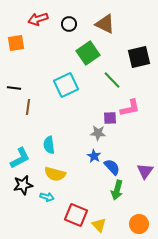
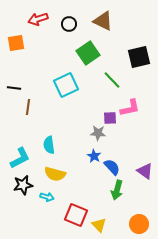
brown triangle: moved 2 px left, 3 px up
purple triangle: rotated 30 degrees counterclockwise
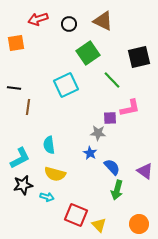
blue star: moved 4 px left, 3 px up
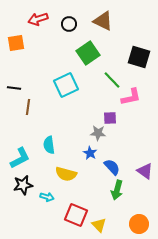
black square: rotated 30 degrees clockwise
pink L-shape: moved 1 px right, 11 px up
yellow semicircle: moved 11 px right
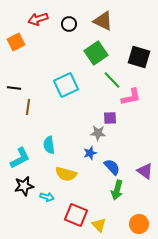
orange square: moved 1 px up; rotated 18 degrees counterclockwise
green square: moved 8 px right
blue star: rotated 24 degrees clockwise
black star: moved 1 px right, 1 px down
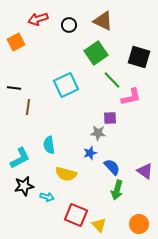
black circle: moved 1 px down
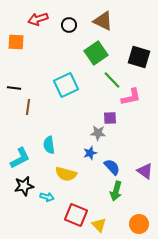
orange square: rotated 30 degrees clockwise
green arrow: moved 1 px left, 1 px down
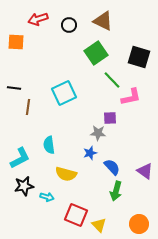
cyan square: moved 2 px left, 8 px down
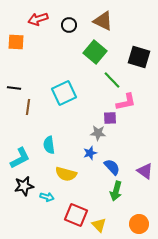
green square: moved 1 px left, 1 px up; rotated 15 degrees counterclockwise
pink L-shape: moved 5 px left, 5 px down
